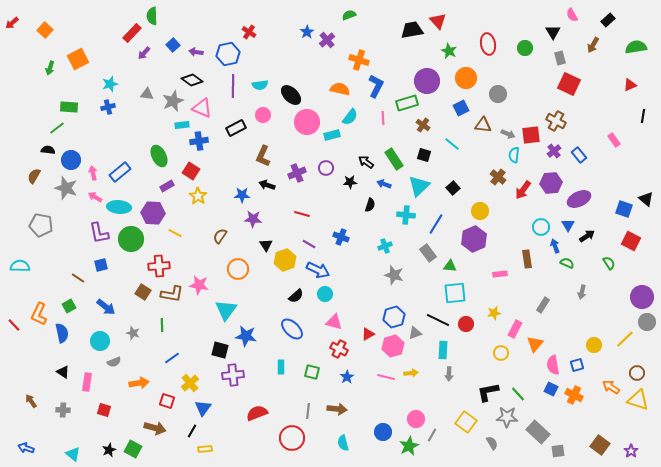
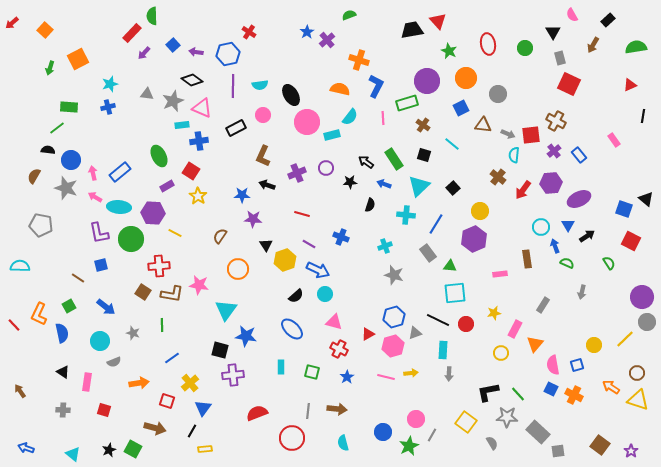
black ellipse at (291, 95): rotated 15 degrees clockwise
brown arrow at (31, 401): moved 11 px left, 10 px up
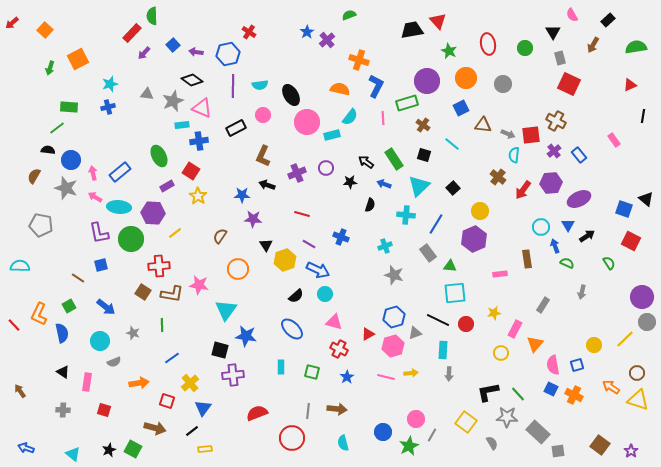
gray circle at (498, 94): moved 5 px right, 10 px up
yellow line at (175, 233): rotated 64 degrees counterclockwise
black line at (192, 431): rotated 24 degrees clockwise
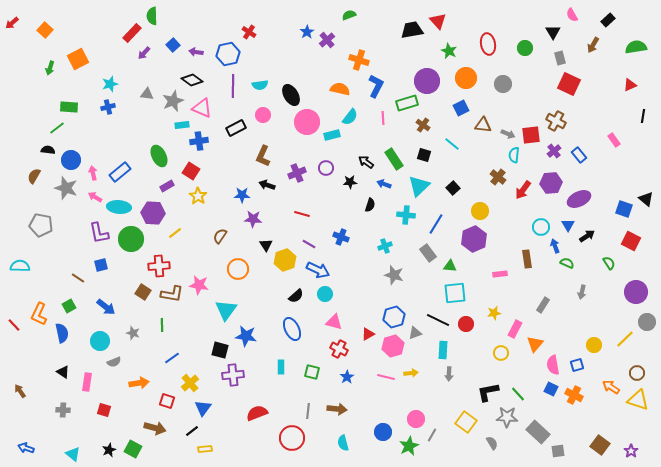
purple circle at (642, 297): moved 6 px left, 5 px up
blue ellipse at (292, 329): rotated 20 degrees clockwise
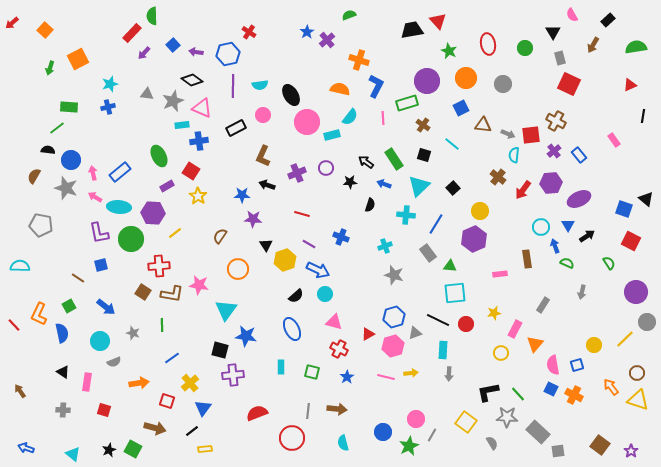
orange arrow at (611, 387): rotated 18 degrees clockwise
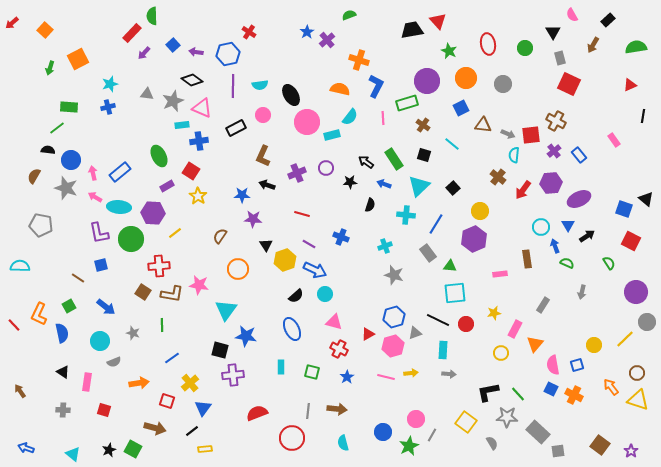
blue arrow at (318, 270): moved 3 px left
gray arrow at (449, 374): rotated 88 degrees counterclockwise
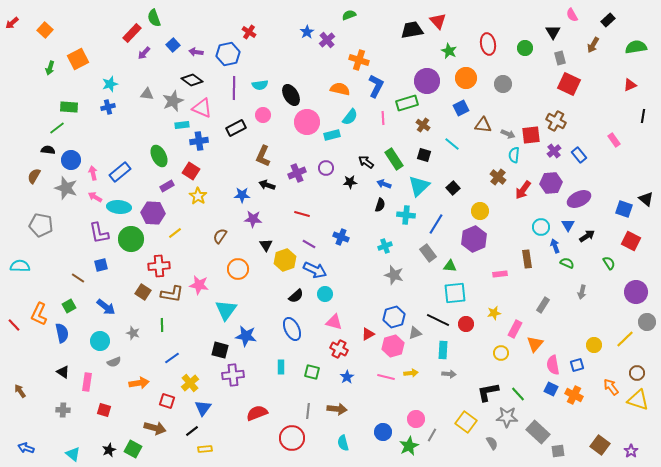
green semicircle at (152, 16): moved 2 px right, 2 px down; rotated 18 degrees counterclockwise
purple line at (233, 86): moved 1 px right, 2 px down
black semicircle at (370, 205): moved 10 px right
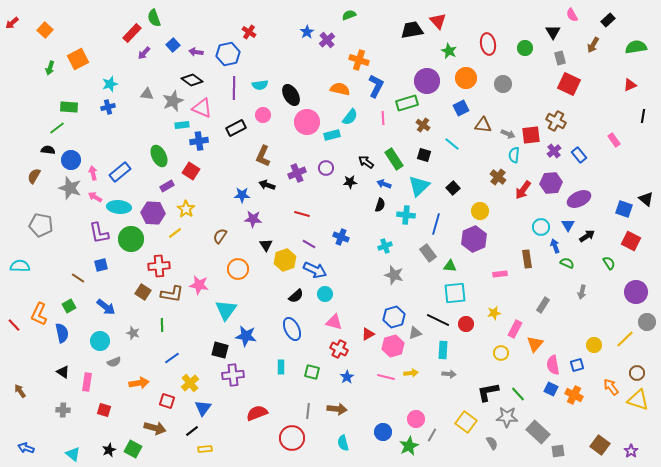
gray star at (66, 188): moved 4 px right
yellow star at (198, 196): moved 12 px left, 13 px down
blue line at (436, 224): rotated 15 degrees counterclockwise
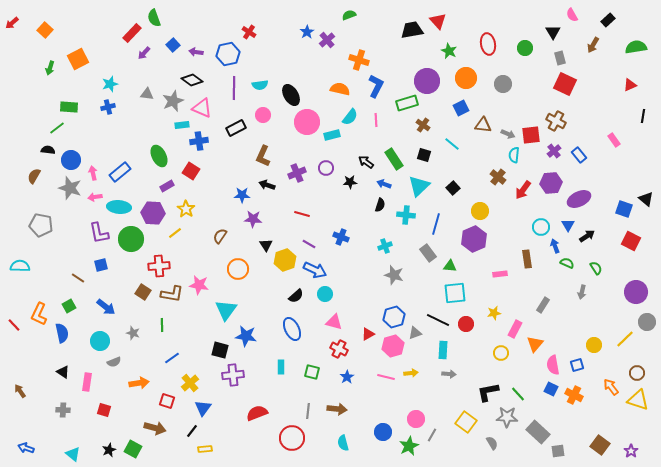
red square at (569, 84): moved 4 px left
pink line at (383, 118): moved 7 px left, 2 px down
pink arrow at (95, 197): rotated 40 degrees counterclockwise
green semicircle at (609, 263): moved 13 px left, 5 px down
black line at (192, 431): rotated 16 degrees counterclockwise
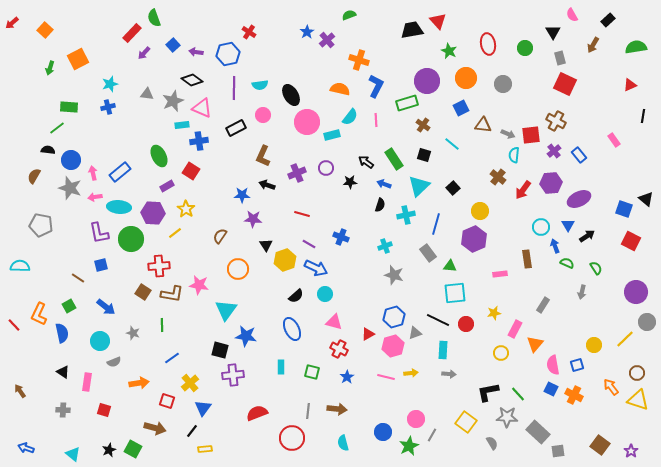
cyan cross at (406, 215): rotated 18 degrees counterclockwise
blue arrow at (315, 270): moved 1 px right, 2 px up
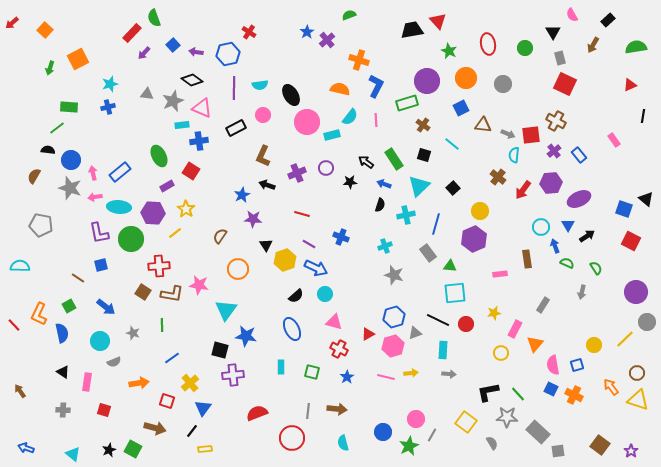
blue star at (242, 195): rotated 28 degrees counterclockwise
